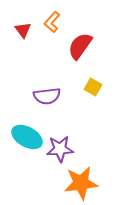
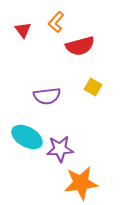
orange L-shape: moved 4 px right
red semicircle: rotated 140 degrees counterclockwise
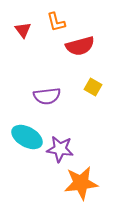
orange L-shape: rotated 55 degrees counterclockwise
purple star: rotated 12 degrees clockwise
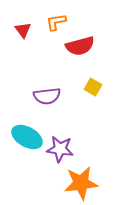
orange L-shape: rotated 95 degrees clockwise
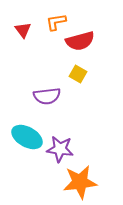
red semicircle: moved 5 px up
yellow square: moved 15 px left, 13 px up
orange star: moved 1 px left, 1 px up
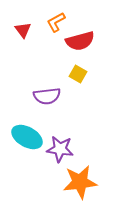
orange L-shape: rotated 20 degrees counterclockwise
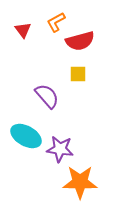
yellow square: rotated 30 degrees counterclockwise
purple semicircle: rotated 124 degrees counterclockwise
cyan ellipse: moved 1 px left, 1 px up
orange star: rotated 8 degrees clockwise
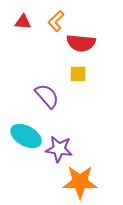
orange L-shape: moved 1 px up; rotated 15 degrees counterclockwise
red triangle: moved 8 px up; rotated 48 degrees counterclockwise
red semicircle: moved 1 px right, 2 px down; rotated 20 degrees clockwise
purple star: moved 1 px left
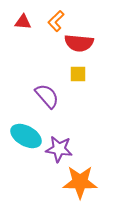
red semicircle: moved 2 px left
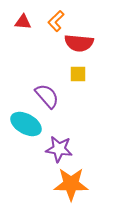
cyan ellipse: moved 12 px up
orange star: moved 9 px left, 2 px down
